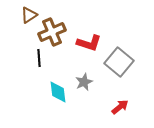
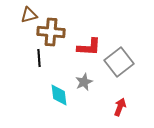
brown triangle: rotated 18 degrees clockwise
brown cross: moved 1 px left; rotated 28 degrees clockwise
red L-shape: moved 4 px down; rotated 15 degrees counterclockwise
gray square: rotated 12 degrees clockwise
cyan diamond: moved 1 px right, 3 px down
red arrow: rotated 30 degrees counterclockwise
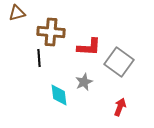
brown triangle: moved 12 px left, 2 px up
gray square: rotated 16 degrees counterclockwise
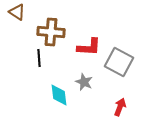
brown triangle: moved 1 px up; rotated 48 degrees clockwise
gray square: rotated 8 degrees counterclockwise
gray star: rotated 24 degrees counterclockwise
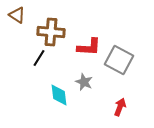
brown triangle: moved 3 px down
black line: rotated 36 degrees clockwise
gray square: moved 2 px up
